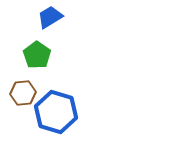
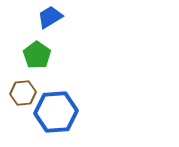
blue hexagon: rotated 21 degrees counterclockwise
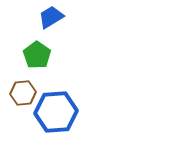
blue trapezoid: moved 1 px right
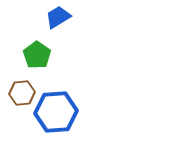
blue trapezoid: moved 7 px right
brown hexagon: moved 1 px left
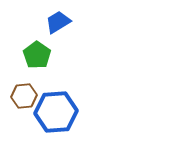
blue trapezoid: moved 5 px down
brown hexagon: moved 2 px right, 3 px down
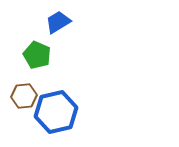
green pentagon: rotated 12 degrees counterclockwise
blue hexagon: rotated 9 degrees counterclockwise
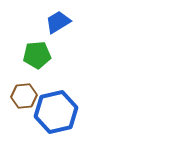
green pentagon: rotated 28 degrees counterclockwise
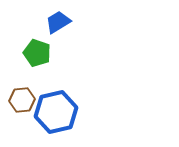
green pentagon: moved 2 px up; rotated 24 degrees clockwise
brown hexagon: moved 2 px left, 4 px down
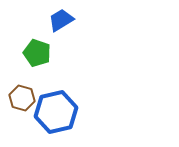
blue trapezoid: moved 3 px right, 2 px up
brown hexagon: moved 2 px up; rotated 20 degrees clockwise
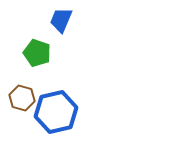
blue trapezoid: rotated 36 degrees counterclockwise
